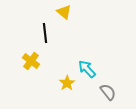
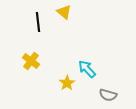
black line: moved 7 px left, 11 px up
gray semicircle: moved 3 px down; rotated 144 degrees clockwise
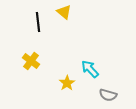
cyan arrow: moved 3 px right
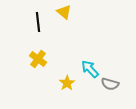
yellow cross: moved 7 px right, 2 px up
gray semicircle: moved 2 px right, 11 px up
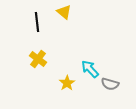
black line: moved 1 px left
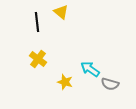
yellow triangle: moved 3 px left
cyan arrow: rotated 12 degrees counterclockwise
yellow star: moved 2 px left, 1 px up; rotated 21 degrees counterclockwise
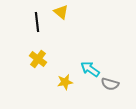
yellow star: rotated 28 degrees counterclockwise
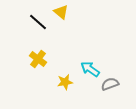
black line: moved 1 px right; rotated 42 degrees counterclockwise
gray semicircle: rotated 144 degrees clockwise
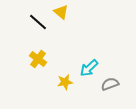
cyan arrow: moved 1 px left, 1 px up; rotated 78 degrees counterclockwise
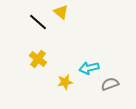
cyan arrow: rotated 30 degrees clockwise
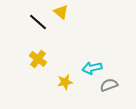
cyan arrow: moved 3 px right
gray semicircle: moved 1 px left, 1 px down
